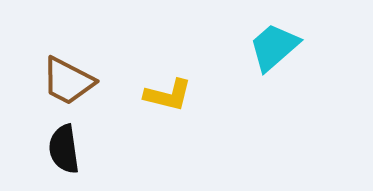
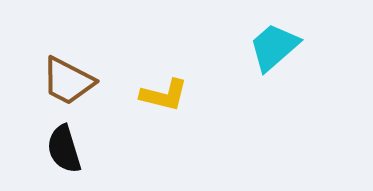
yellow L-shape: moved 4 px left
black semicircle: rotated 9 degrees counterclockwise
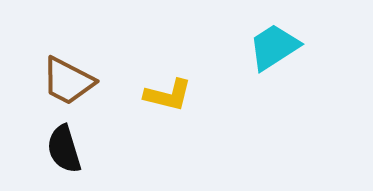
cyan trapezoid: rotated 8 degrees clockwise
yellow L-shape: moved 4 px right
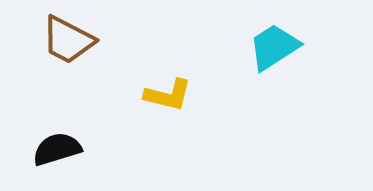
brown trapezoid: moved 41 px up
black semicircle: moved 7 px left; rotated 90 degrees clockwise
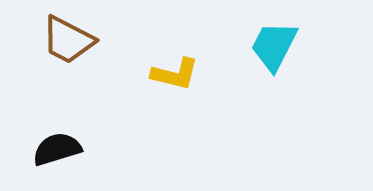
cyan trapezoid: moved 1 px up; rotated 30 degrees counterclockwise
yellow L-shape: moved 7 px right, 21 px up
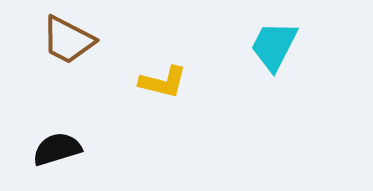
yellow L-shape: moved 12 px left, 8 px down
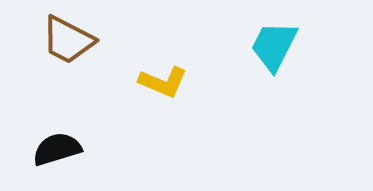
yellow L-shape: rotated 9 degrees clockwise
